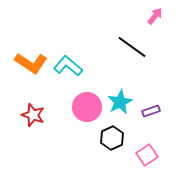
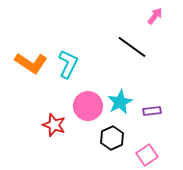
cyan L-shape: moved 2 px up; rotated 76 degrees clockwise
pink circle: moved 1 px right, 1 px up
purple rectangle: moved 1 px right; rotated 12 degrees clockwise
red star: moved 21 px right, 10 px down
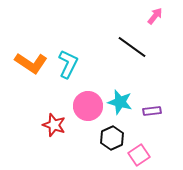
cyan star: rotated 30 degrees counterclockwise
pink square: moved 8 px left
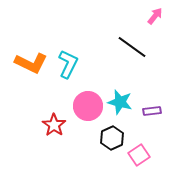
orange L-shape: rotated 8 degrees counterclockwise
red star: rotated 15 degrees clockwise
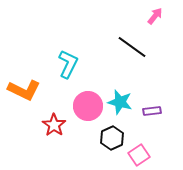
orange L-shape: moved 7 px left, 27 px down
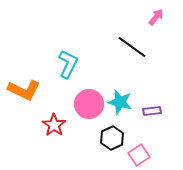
pink arrow: moved 1 px right, 1 px down
pink circle: moved 1 px right, 2 px up
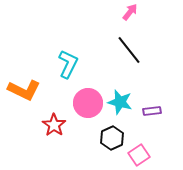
pink arrow: moved 26 px left, 5 px up
black line: moved 3 px left, 3 px down; rotated 16 degrees clockwise
pink circle: moved 1 px left, 1 px up
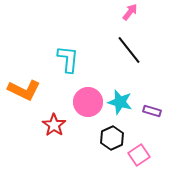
cyan L-shape: moved 5 px up; rotated 20 degrees counterclockwise
pink circle: moved 1 px up
purple rectangle: rotated 24 degrees clockwise
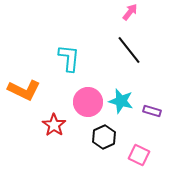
cyan L-shape: moved 1 px right, 1 px up
cyan star: moved 1 px right, 1 px up
black hexagon: moved 8 px left, 1 px up
pink square: rotated 30 degrees counterclockwise
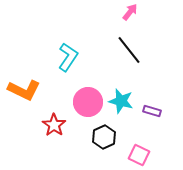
cyan L-shape: moved 1 px left, 1 px up; rotated 28 degrees clockwise
